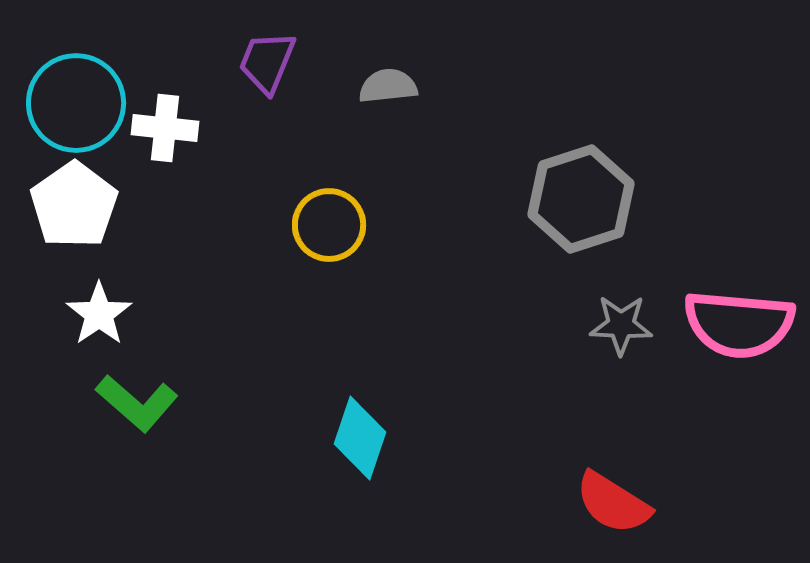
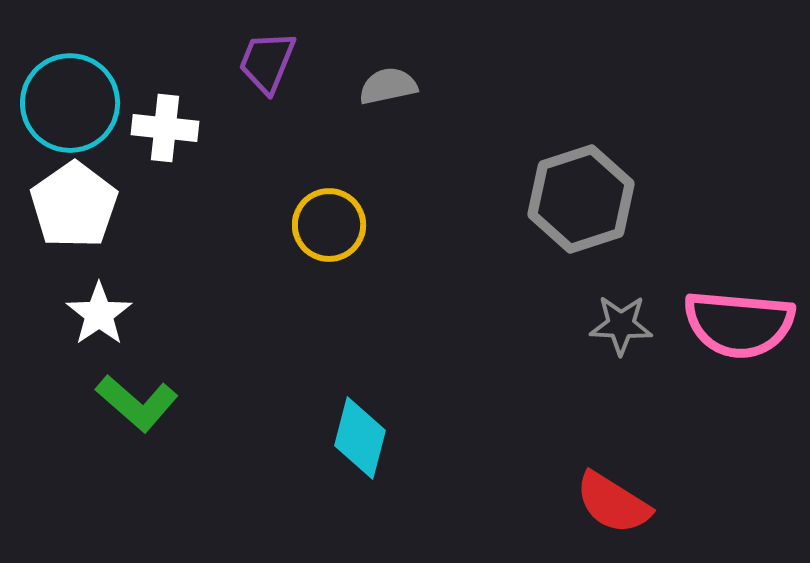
gray semicircle: rotated 6 degrees counterclockwise
cyan circle: moved 6 px left
cyan diamond: rotated 4 degrees counterclockwise
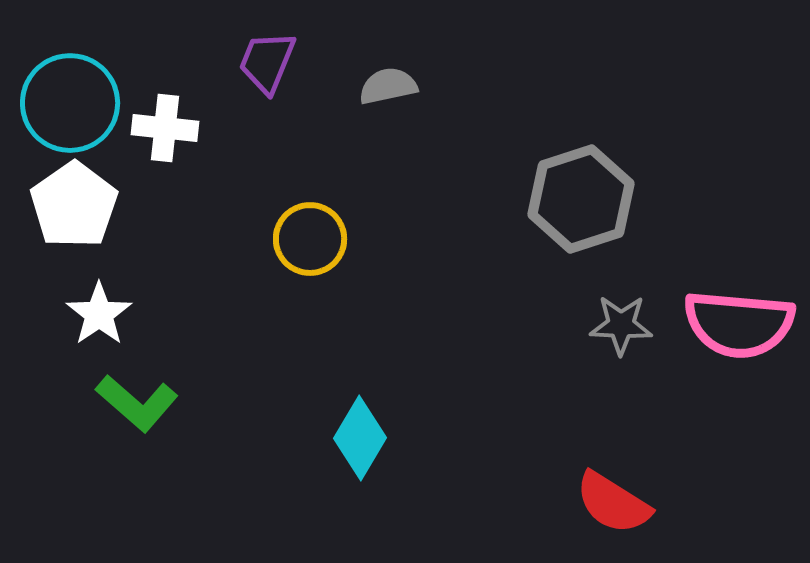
yellow circle: moved 19 px left, 14 px down
cyan diamond: rotated 16 degrees clockwise
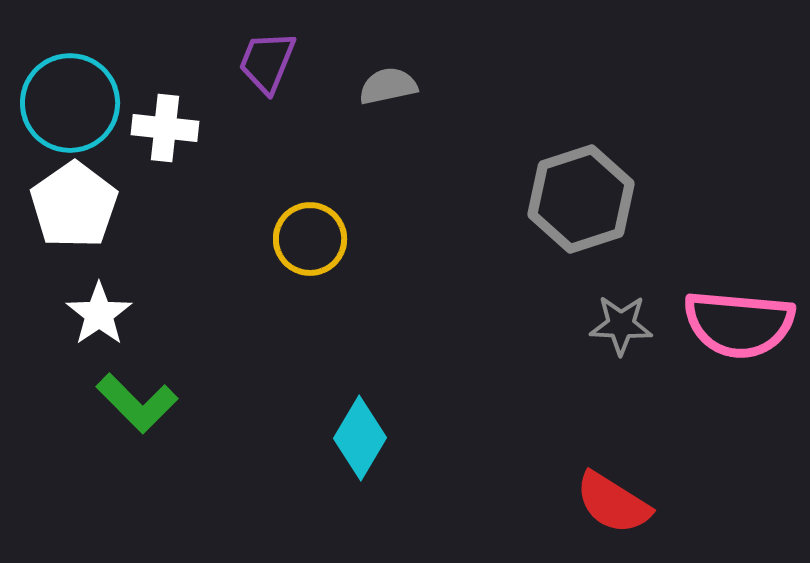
green L-shape: rotated 4 degrees clockwise
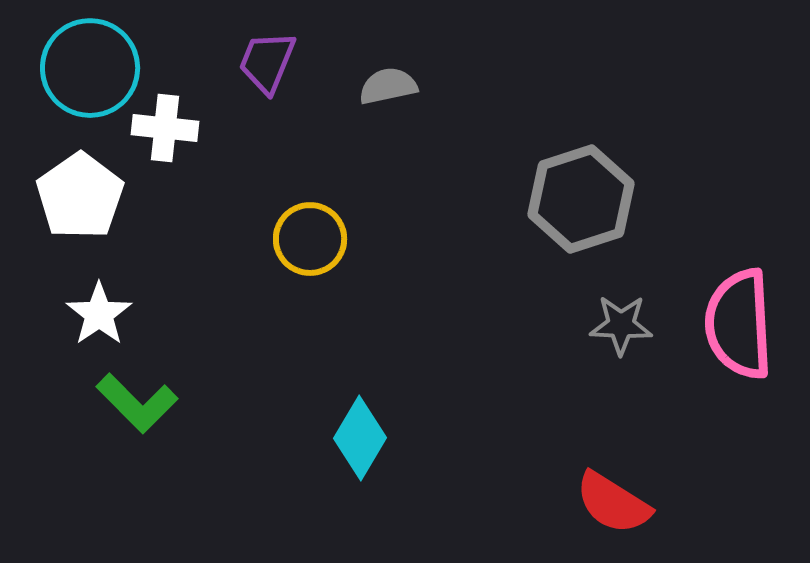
cyan circle: moved 20 px right, 35 px up
white pentagon: moved 6 px right, 9 px up
pink semicircle: rotated 82 degrees clockwise
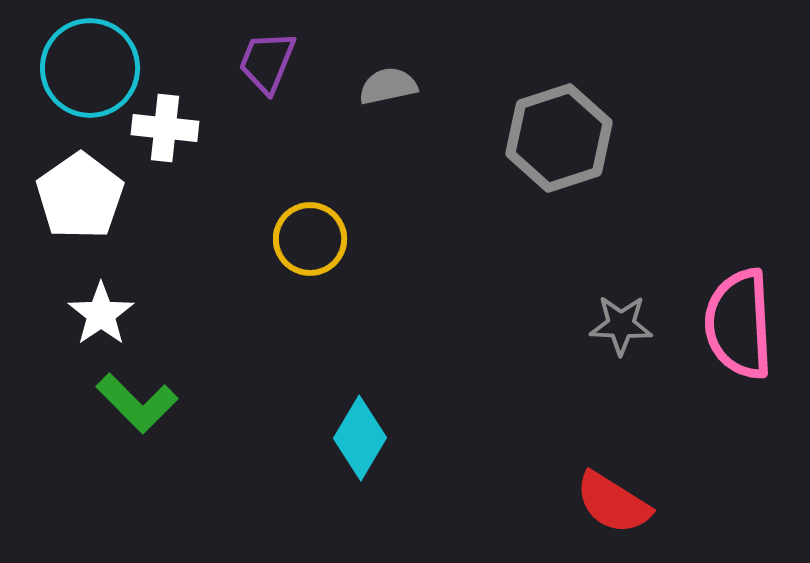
gray hexagon: moved 22 px left, 61 px up
white star: moved 2 px right
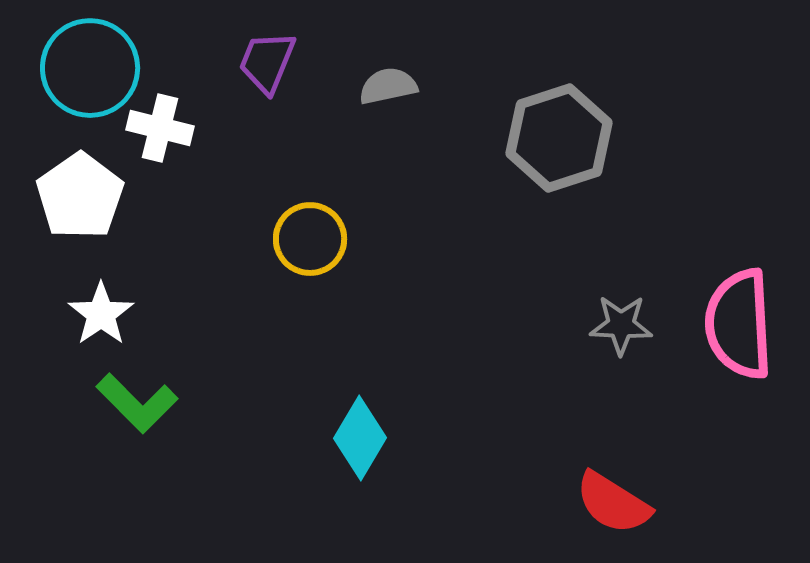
white cross: moved 5 px left; rotated 8 degrees clockwise
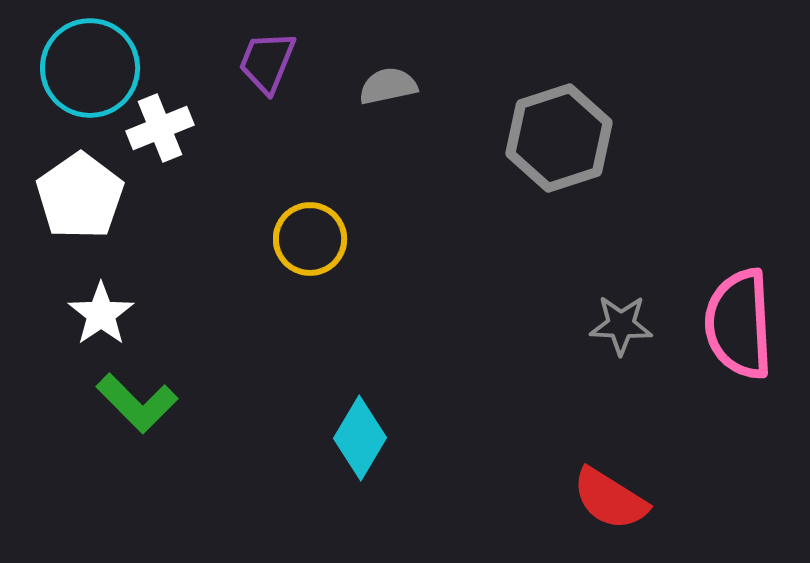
white cross: rotated 36 degrees counterclockwise
red semicircle: moved 3 px left, 4 px up
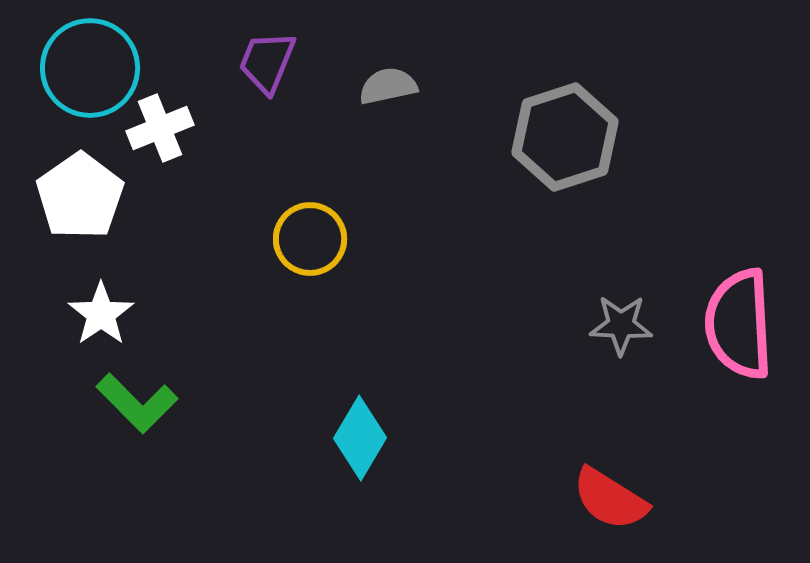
gray hexagon: moved 6 px right, 1 px up
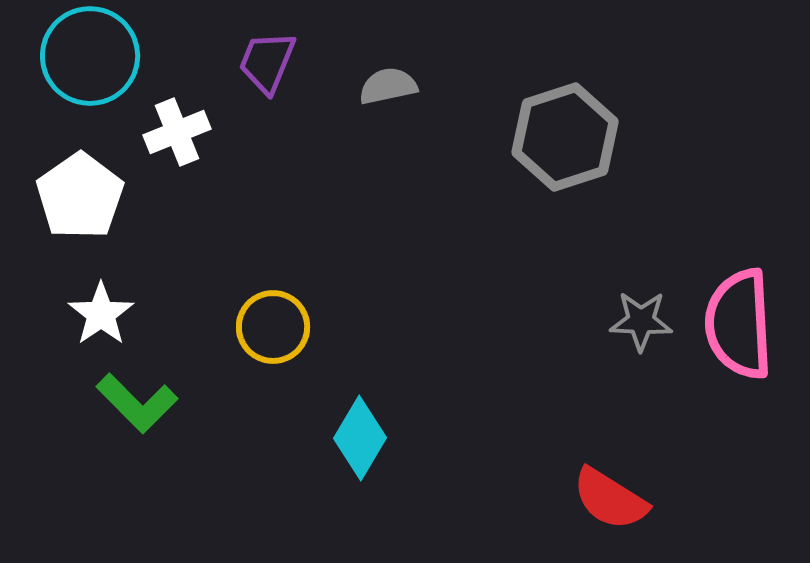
cyan circle: moved 12 px up
white cross: moved 17 px right, 4 px down
yellow circle: moved 37 px left, 88 px down
gray star: moved 20 px right, 4 px up
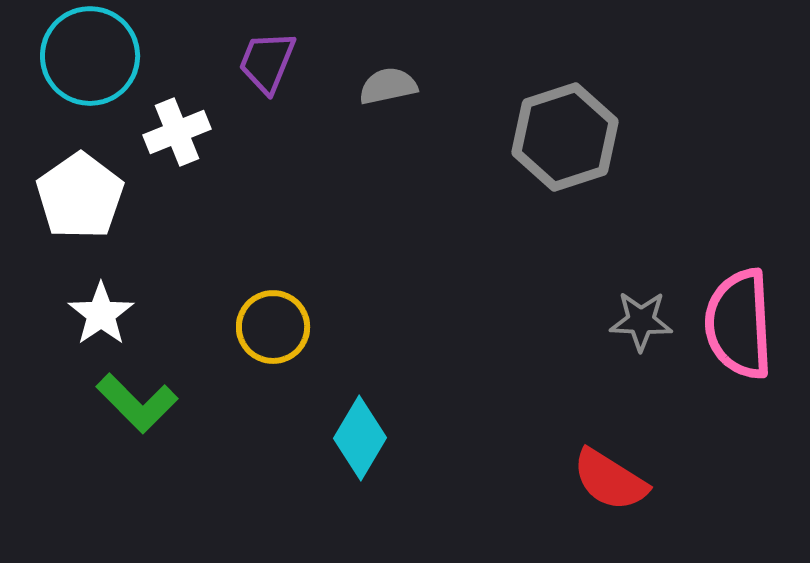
red semicircle: moved 19 px up
